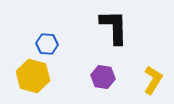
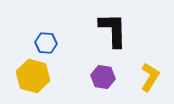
black L-shape: moved 1 px left, 3 px down
blue hexagon: moved 1 px left, 1 px up
yellow L-shape: moved 3 px left, 3 px up
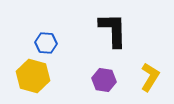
purple hexagon: moved 1 px right, 3 px down
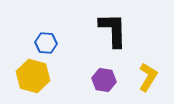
yellow L-shape: moved 2 px left
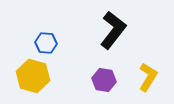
black L-shape: rotated 39 degrees clockwise
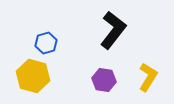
blue hexagon: rotated 20 degrees counterclockwise
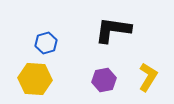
black L-shape: rotated 120 degrees counterclockwise
yellow hexagon: moved 2 px right, 3 px down; rotated 12 degrees counterclockwise
purple hexagon: rotated 20 degrees counterclockwise
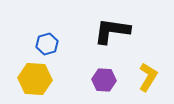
black L-shape: moved 1 px left, 1 px down
blue hexagon: moved 1 px right, 1 px down
purple hexagon: rotated 15 degrees clockwise
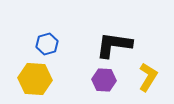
black L-shape: moved 2 px right, 14 px down
